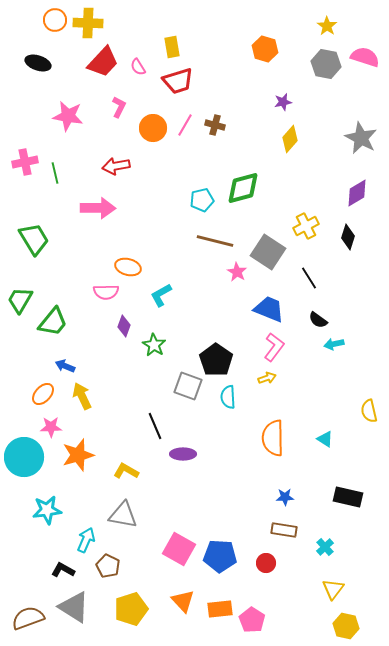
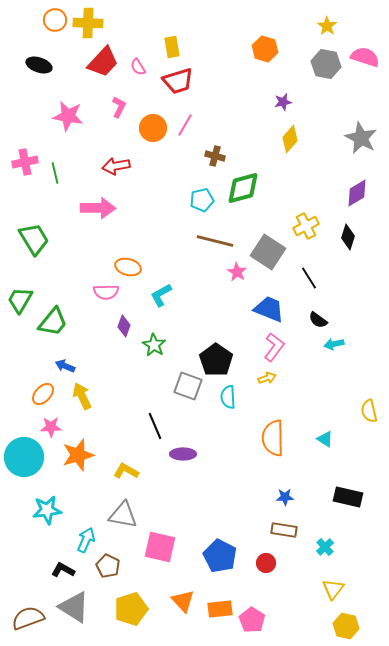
black ellipse at (38, 63): moved 1 px right, 2 px down
brown cross at (215, 125): moved 31 px down
pink square at (179, 549): moved 19 px left, 2 px up; rotated 16 degrees counterclockwise
blue pentagon at (220, 556): rotated 24 degrees clockwise
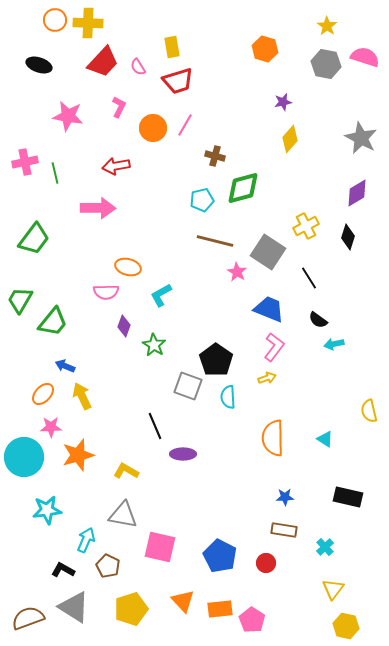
green trapezoid at (34, 239): rotated 68 degrees clockwise
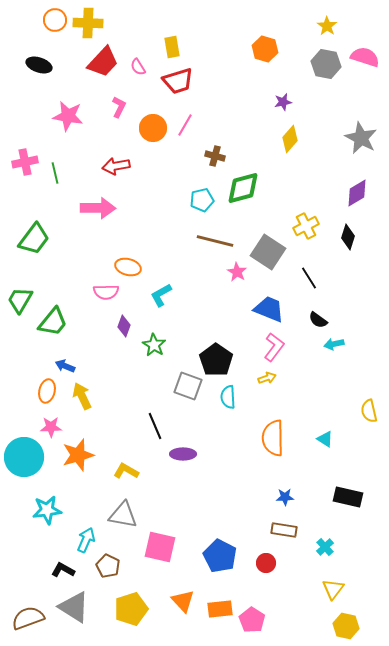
orange ellipse at (43, 394): moved 4 px right, 3 px up; rotated 30 degrees counterclockwise
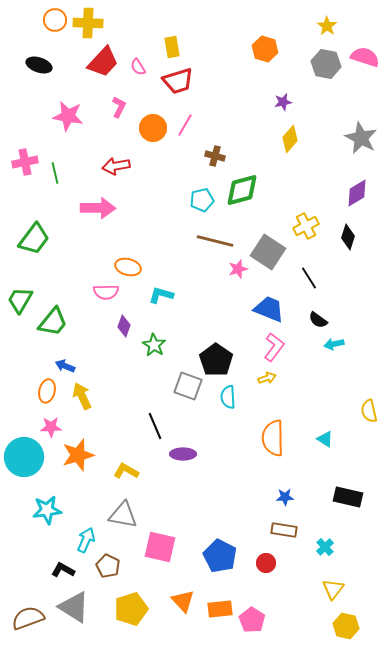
green diamond at (243, 188): moved 1 px left, 2 px down
pink star at (237, 272): moved 1 px right, 3 px up; rotated 24 degrees clockwise
cyan L-shape at (161, 295): rotated 45 degrees clockwise
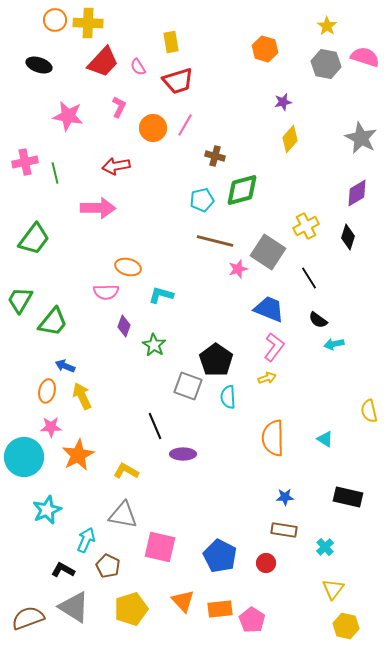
yellow rectangle at (172, 47): moved 1 px left, 5 px up
orange star at (78, 455): rotated 12 degrees counterclockwise
cyan star at (47, 510): rotated 16 degrees counterclockwise
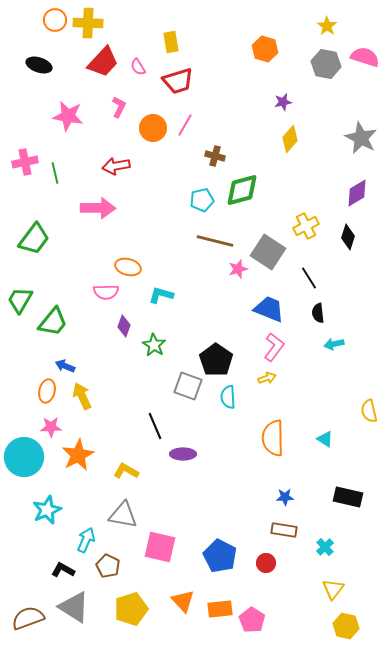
black semicircle at (318, 320): moved 7 px up; rotated 48 degrees clockwise
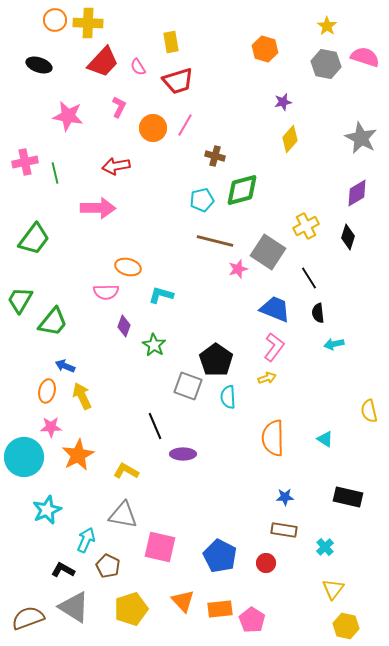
blue trapezoid at (269, 309): moved 6 px right
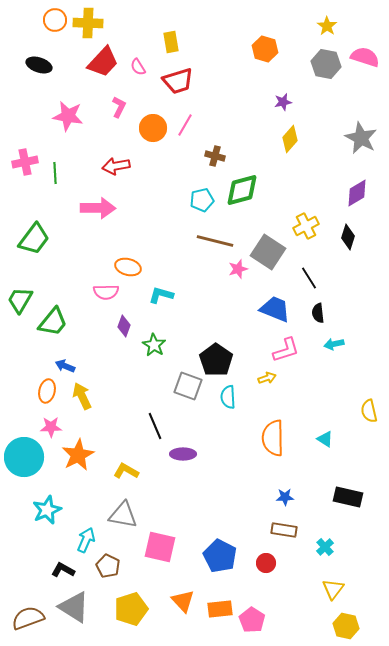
green line at (55, 173): rotated 10 degrees clockwise
pink L-shape at (274, 347): moved 12 px right, 3 px down; rotated 36 degrees clockwise
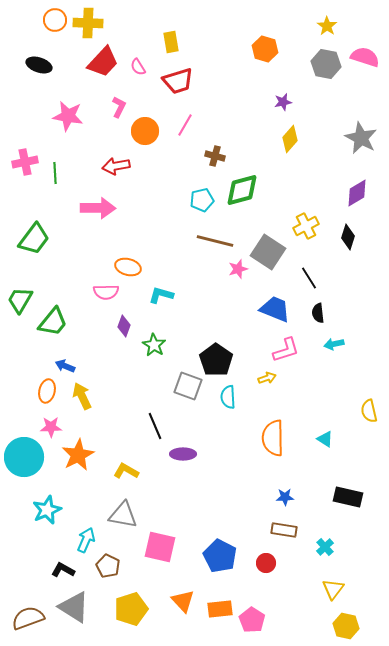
orange circle at (153, 128): moved 8 px left, 3 px down
